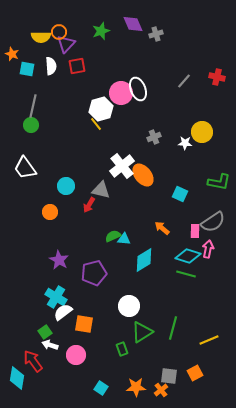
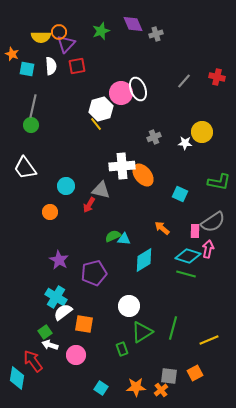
white cross at (122, 166): rotated 35 degrees clockwise
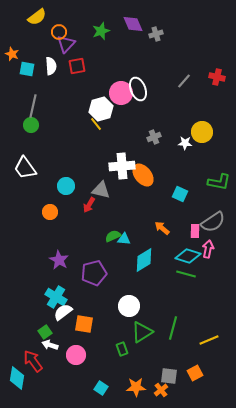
yellow semicircle at (41, 37): moved 4 px left, 20 px up; rotated 36 degrees counterclockwise
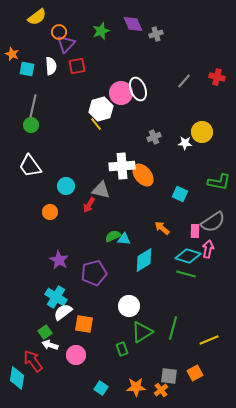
white trapezoid at (25, 168): moved 5 px right, 2 px up
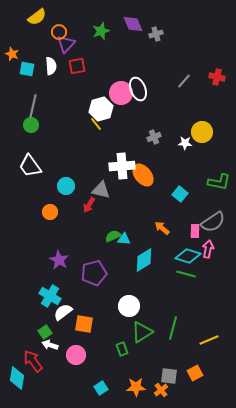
cyan square at (180, 194): rotated 14 degrees clockwise
cyan cross at (56, 297): moved 6 px left, 1 px up
cyan square at (101, 388): rotated 24 degrees clockwise
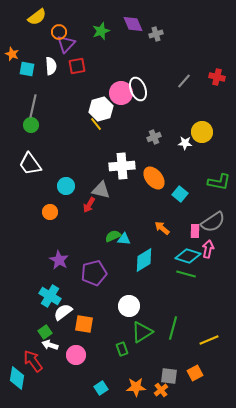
white trapezoid at (30, 166): moved 2 px up
orange ellipse at (143, 175): moved 11 px right, 3 px down
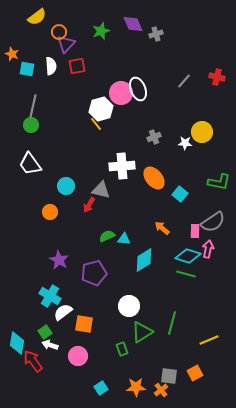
green semicircle at (113, 236): moved 6 px left
green line at (173, 328): moved 1 px left, 5 px up
pink circle at (76, 355): moved 2 px right, 1 px down
cyan diamond at (17, 378): moved 35 px up
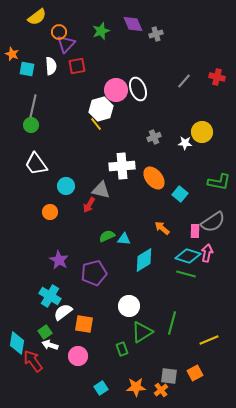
pink circle at (121, 93): moved 5 px left, 3 px up
white trapezoid at (30, 164): moved 6 px right
pink arrow at (208, 249): moved 1 px left, 4 px down
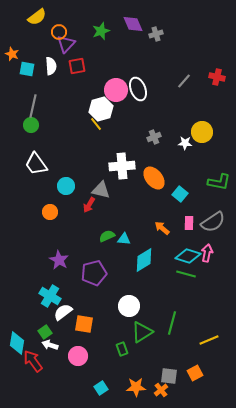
pink rectangle at (195, 231): moved 6 px left, 8 px up
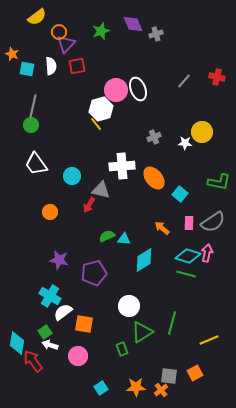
cyan circle at (66, 186): moved 6 px right, 10 px up
purple star at (59, 260): rotated 18 degrees counterclockwise
